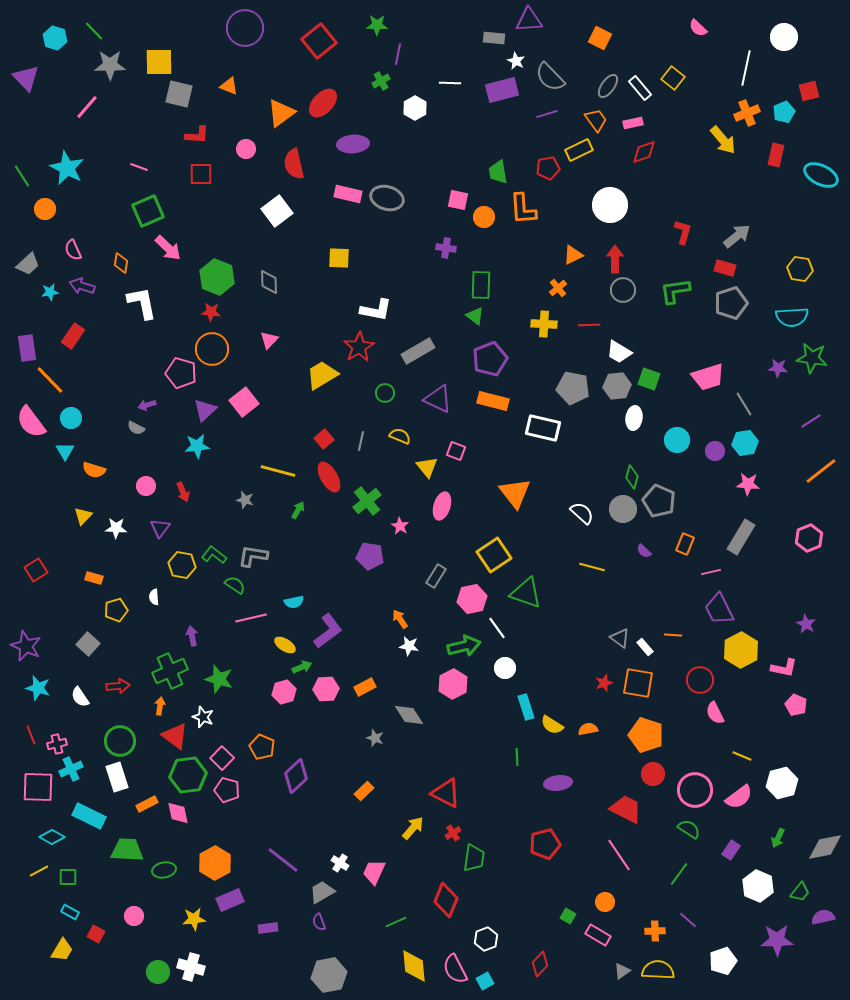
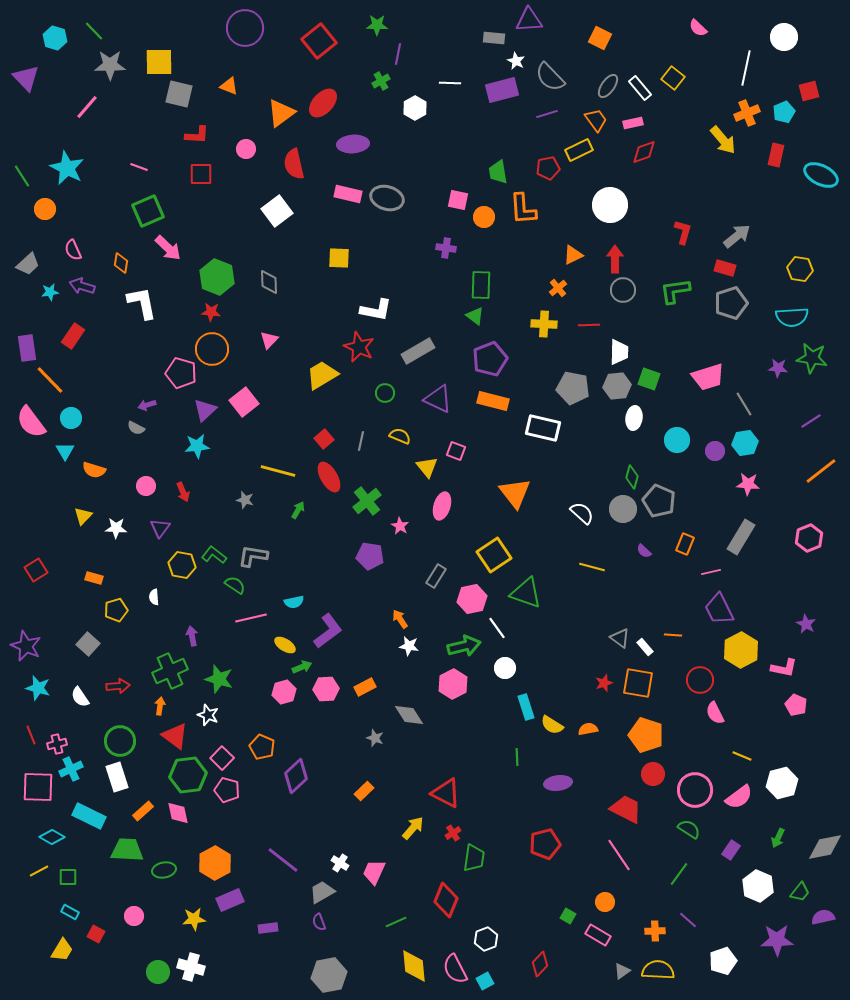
red star at (359, 347): rotated 16 degrees counterclockwise
white trapezoid at (619, 352): rotated 120 degrees counterclockwise
white star at (203, 717): moved 5 px right, 2 px up
orange rectangle at (147, 804): moved 4 px left, 7 px down; rotated 15 degrees counterclockwise
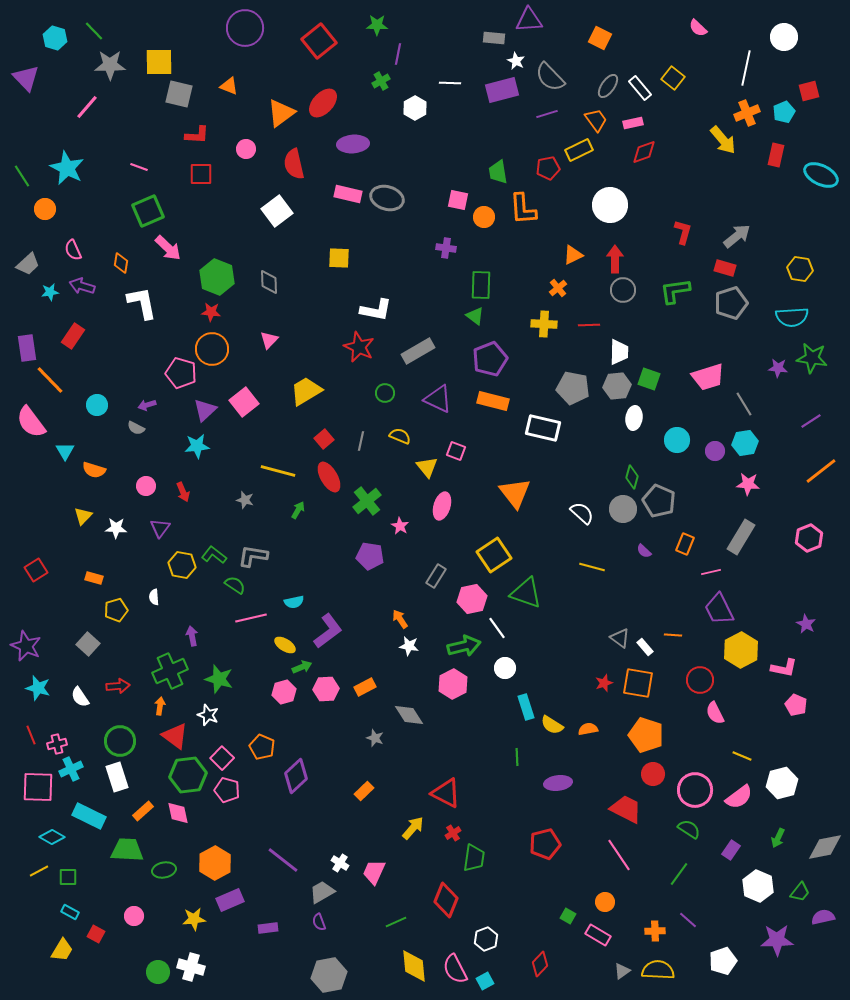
yellow trapezoid at (322, 375): moved 16 px left, 16 px down
cyan circle at (71, 418): moved 26 px right, 13 px up
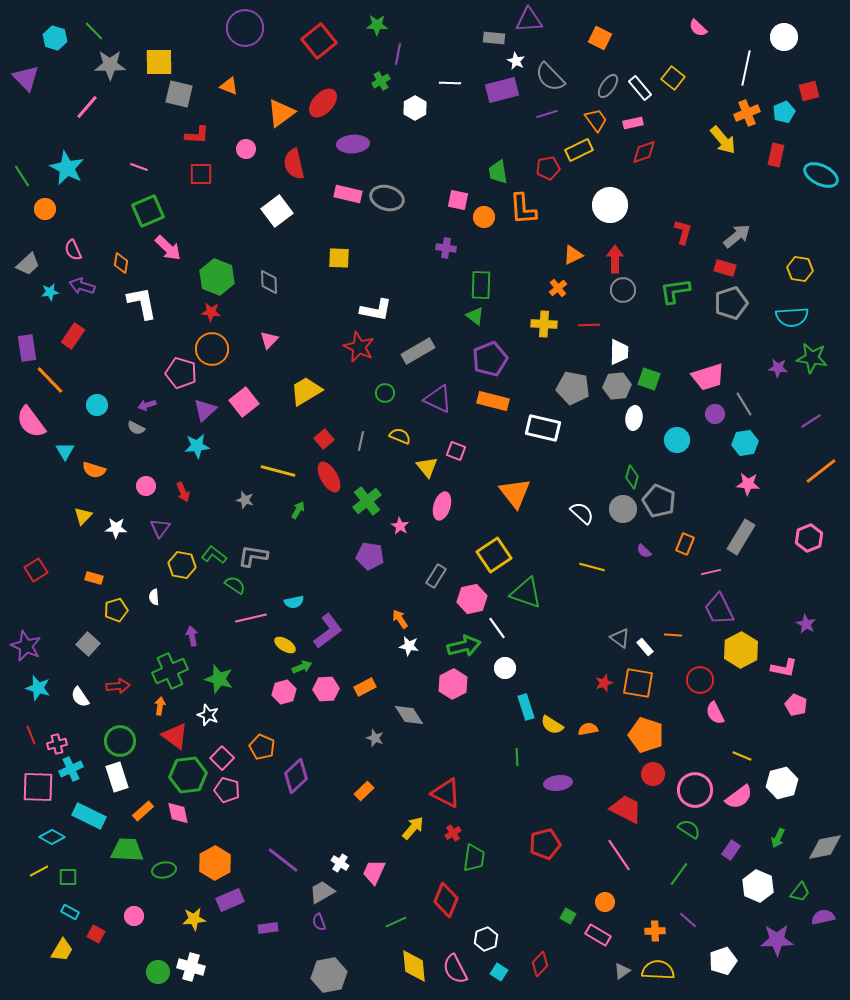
purple circle at (715, 451): moved 37 px up
cyan square at (485, 981): moved 14 px right, 9 px up; rotated 30 degrees counterclockwise
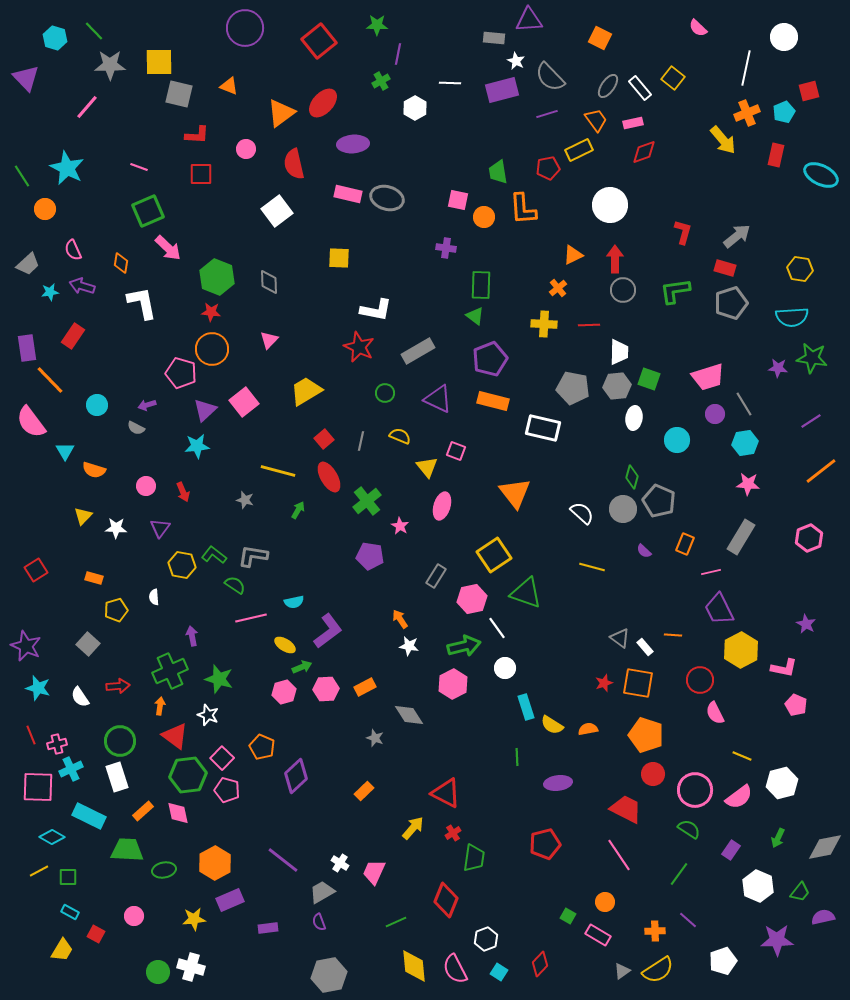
yellow semicircle at (658, 970): rotated 144 degrees clockwise
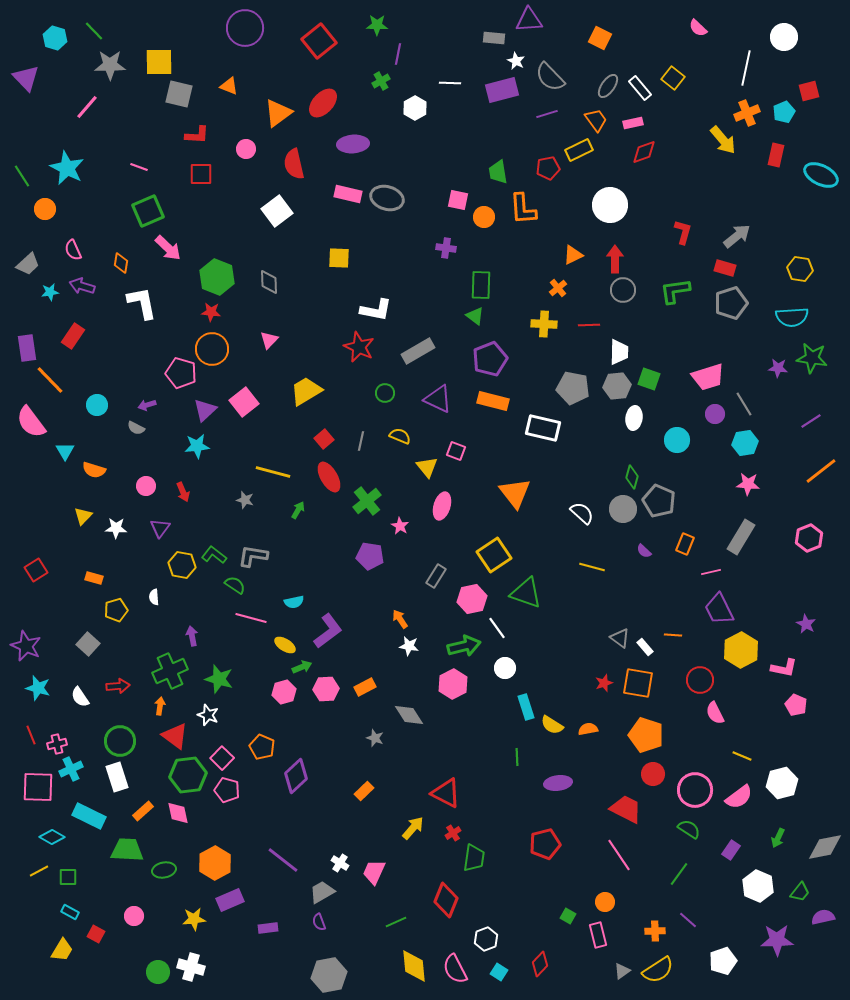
orange triangle at (281, 113): moved 3 px left
yellow line at (278, 471): moved 5 px left, 1 px down
pink line at (251, 618): rotated 28 degrees clockwise
pink rectangle at (598, 935): rotated 45 degrees clockwise
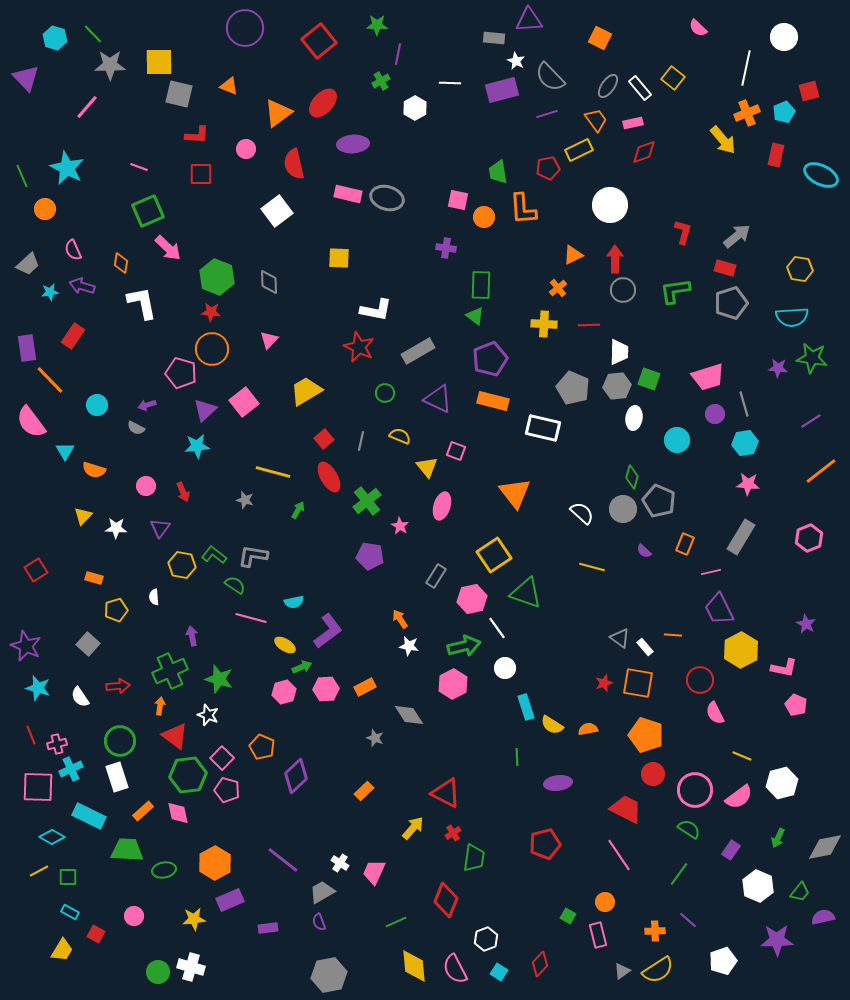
green line at (94, 31): moved 1 px left, 3 px down
green line at (22, 176): rotated 10 degrees clockwise
gray pentagon at (573, 388): rotated 12 degrees clockwise
gray line at (744, 404): rotated 15 degrees clockwise
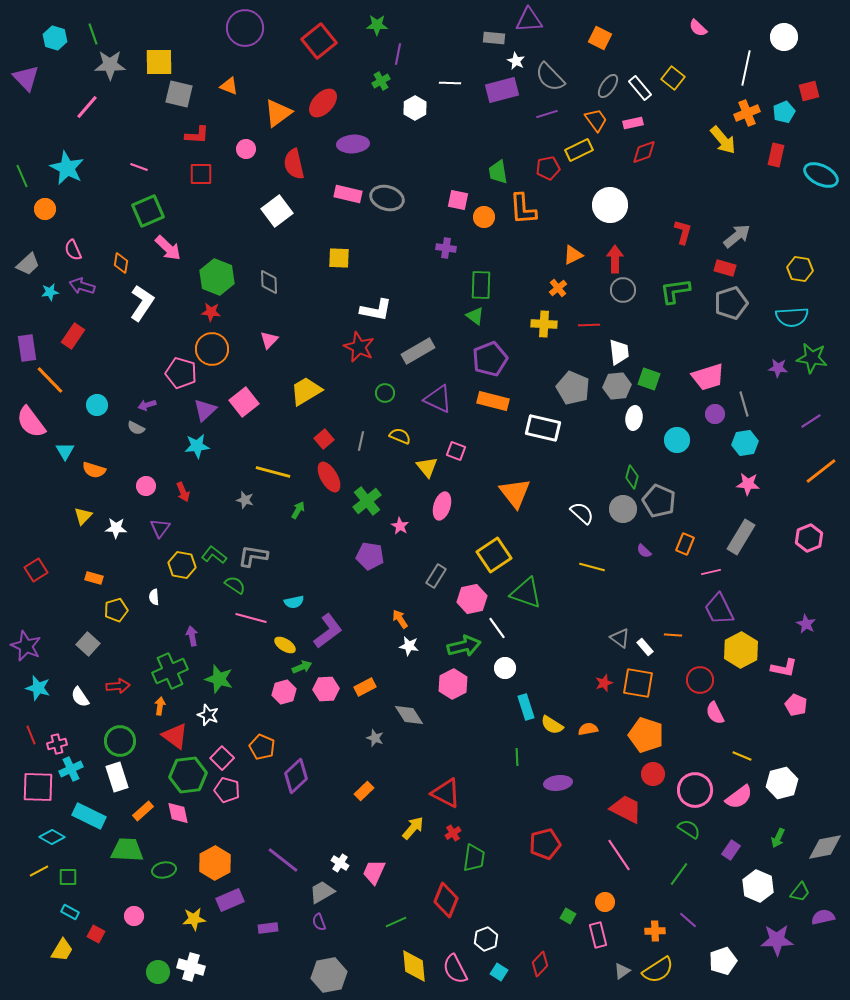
green line at (93, 34): rotated 25 degrees clockwise
white L-shape at (142, 303): rotated 45 degrees clockwise
white trapezoid at (619, 352): rotated 8 degrees counterclockwise
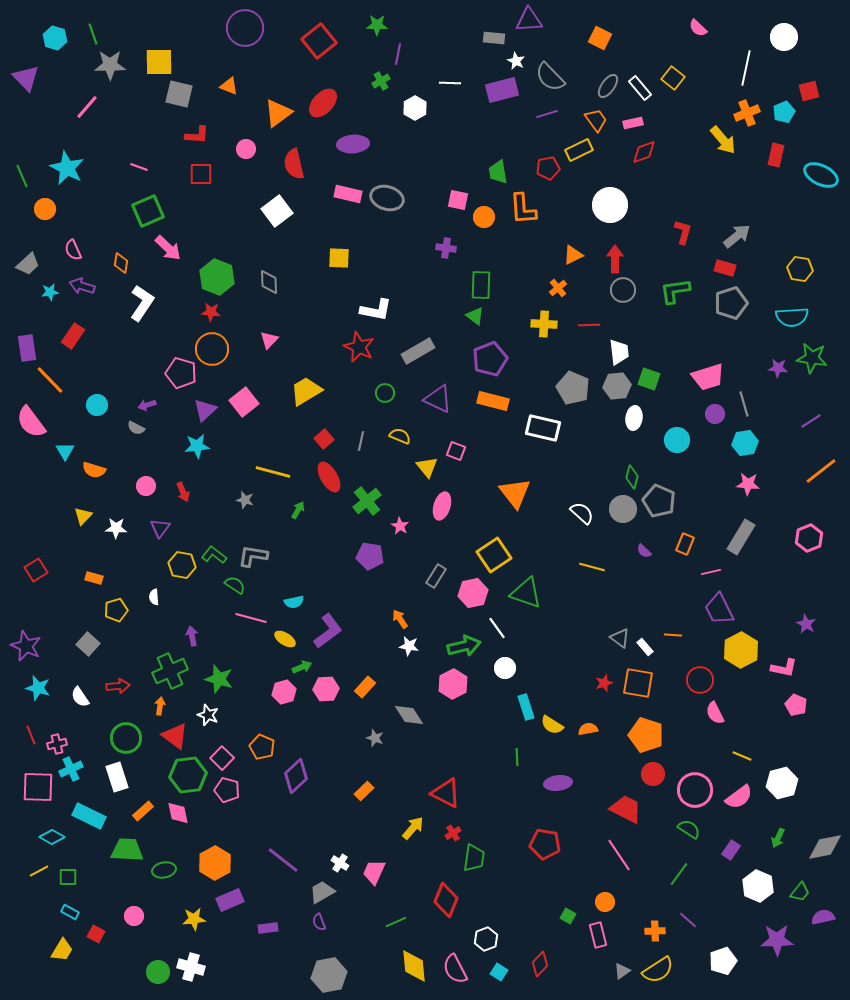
pink hexagon at (472, 599): moved 1 px right, 6 px up
yellow ellipse at (285, 645): moved 6 px up
orange rectangle at (365, 687): rotated 20 degrees counterclockwise
green circle at (120, 741): moved 6 px right, 3 px up
red pentagon at (545, 844): rotated 24 degrees clockwise
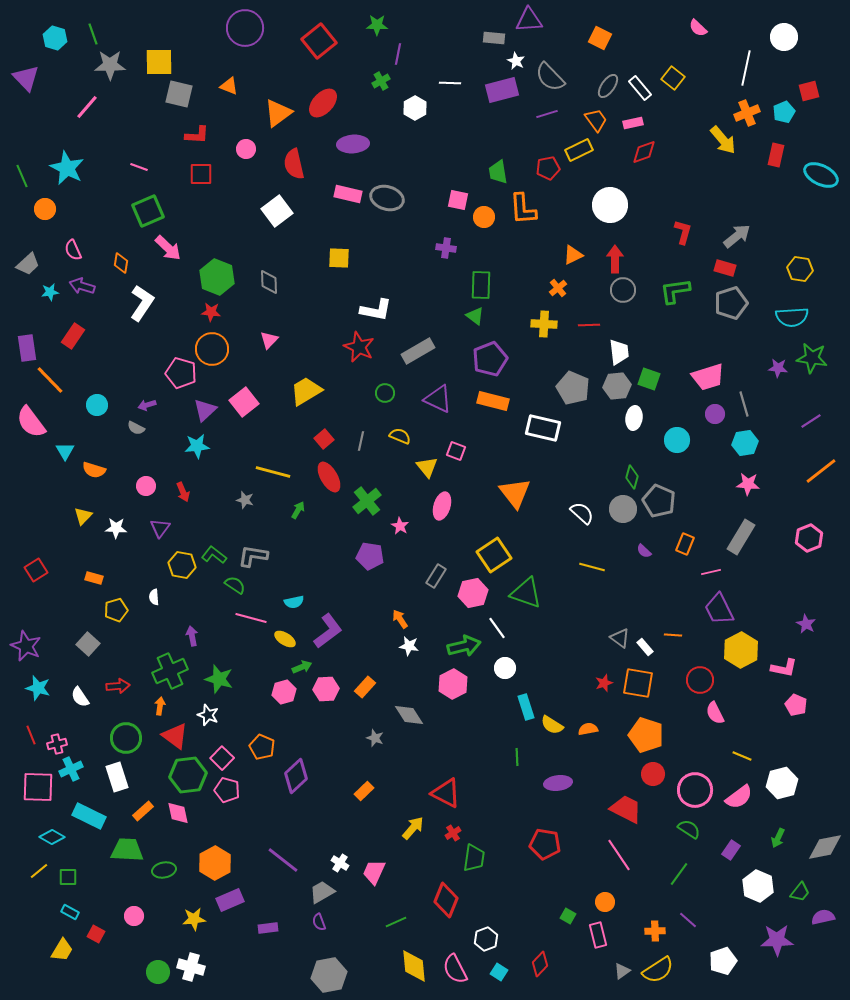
yellow line at (39, 871): rotated 12 degrees counterclockwise
